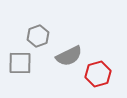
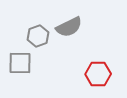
gray semicircle: moved 29 px up
red hexagon: rotated 15 degrees clockwise
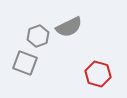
gray square: moved 5 px right; rotated 20 degrees clockwise
red hexagon: rotated 15 degrees clockwise
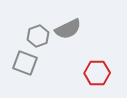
gray semicircle: moved 1 px left, 2 px down
red hexagon: moved 1 px left, 1 px up; rotated 15 degrees counterclockwise
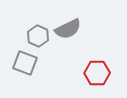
gray hexagon: rotated 15 degrees counterclockwise
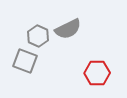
gray square: moved 2 px up
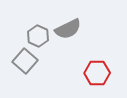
gray square: rotated 20 degrees clockwise
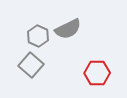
gray square: moved 6 px right, 4 px down
